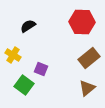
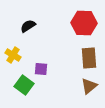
red hexagon: moved 2 px right, 1 px down
brown rectangle: rotated 55 degrees counterclockwise
purple square: rotated 16 degrees counterclockwise
brown triangle: moved 2 px right, 2 px up
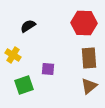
purple square: moved 7 px right
green square: rotated 36 degrees clockwise
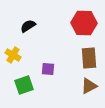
brown triangle: rotated 12 degrees clockwise
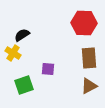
black semicircle: moved 6 px left, 9 px down
yellow cross: moved 2 px up
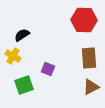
red hexagon: moved 3 px up
yellow cross: moved 3 px down
purple square: rotated 16 degrees clockwise
brown triangle: moved 2 px right, 1 px down
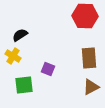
red hexagon: moved 1 px right, 4 px up
black semicircle: moved 2 px left
green square: rotated 12 degrees clockwise
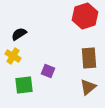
red hexagon: rotated 20 degrees counterclockwise
black semicircle: moved 1 px left, 1 px up
purple square: moved 2 px down
brown triangle: moved 3 px left; rotated 12 degrees counterclockwise
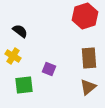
black semicircle: moved 1 px right, 3 px up; rotated 70 degrees clockwise
purple square: moved 1 px right, 2 px up
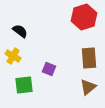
red hexagon: moved 1 px left, 1 px down
